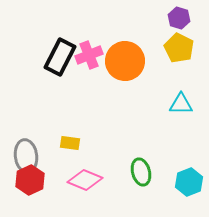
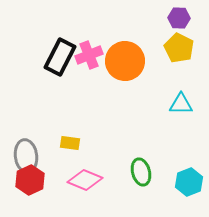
purple hexagon: rotated 15 degrees counterclockwise
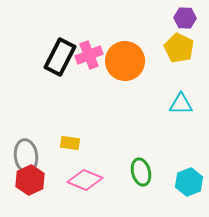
purple hexagon: moved 6 px right
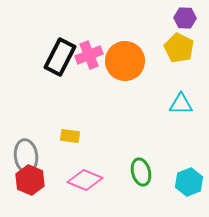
yellow rectangle: moved 7 px up
red hexagon: rotated 12 degrees counterclockwise
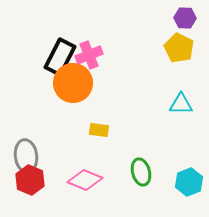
orange circle: moved 52 px left, 22 px down
yellow rectangle: moved 29 px right, 6 px up
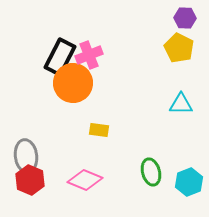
green ellipse: moved 10 px right
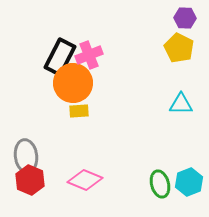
yellow rectangle: moved 20 px left, 19 px up; rotated 12 degrees counterclockwise
green ellipse: moved 9 px right, 12 px down
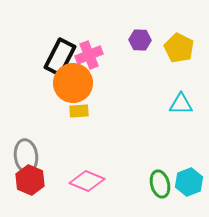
purple hexagon: moved 45 px left, 22 px down
pink diamond: moved 2 px right, 1 px down
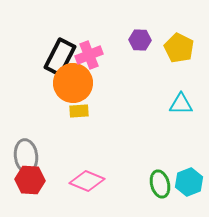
red hexagon: rotated 20 degrees counterclockwise
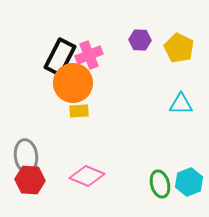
pink diamond: moved 5 px up
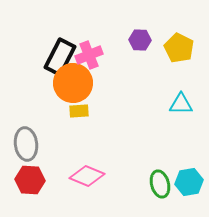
gray ellipse: moved 12 px up
cyan hexagon: rotated 12 degrees clockwise
